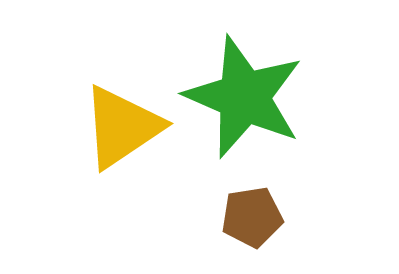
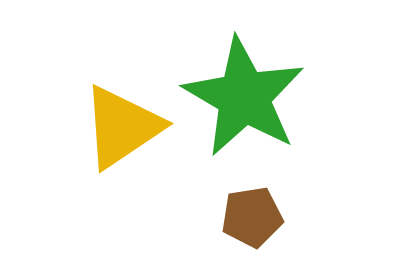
green star: rotated 7 degrees clockwise
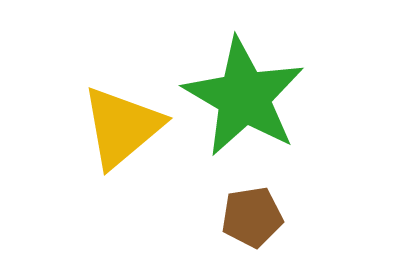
yellow triangle: rotated 6 degrees counterclockwise
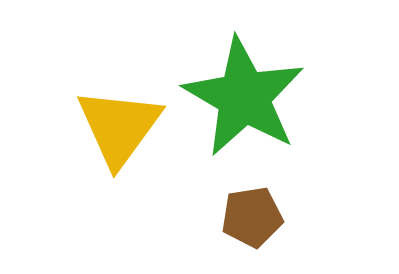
yellow triangle: moved 3 px left; rotated 14 degrees counterclockwise
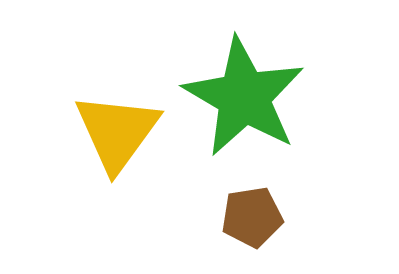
yellow triangle: moved 2 px left, 5 px down
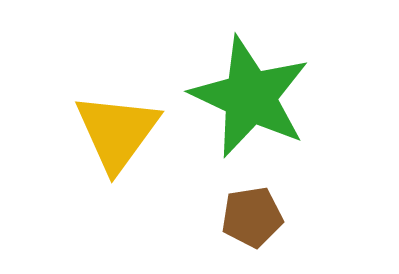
green star: moved 6 px right; rotated 5 degrees counterclockwise
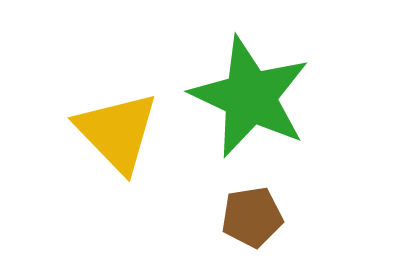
yellow triangle: rotated 20 degrees counterclockwise
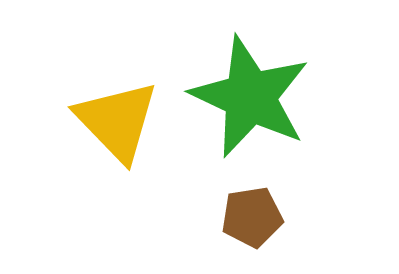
yellow triangle: moved 11 px up
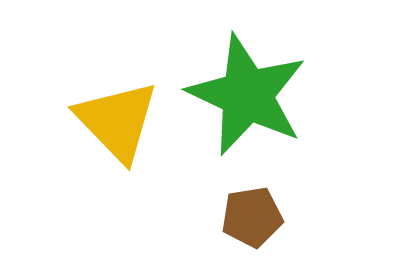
green star: moved 3 px left, 2 px up
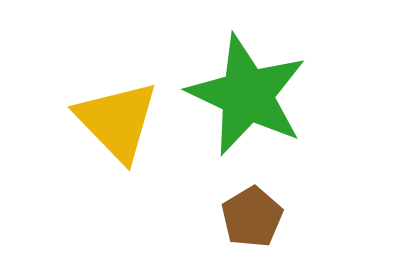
brown pentagon: rotated 22 degrees counterclockwise
